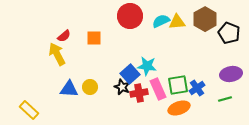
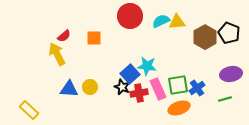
brown hexagon: moved 18 px down
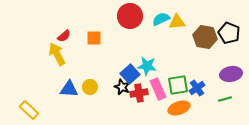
cyan semicircle: moved 2 px up
brown hexagon: rotated 20 degrees counterclockwise
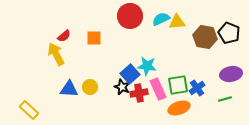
yellow arrow: moved 1 px left
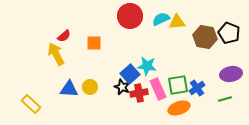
orange square: moved 5 px down
yellow rectangle: moved 2 px right, 6 px up
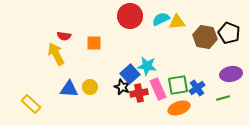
red semicircle: rotated 48 degrees clockwise
green line: moved 2 px left, 1 px up
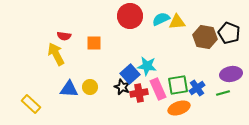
green line: moved 5 px up
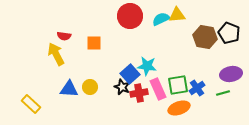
yellow triangle: moved 7 px up
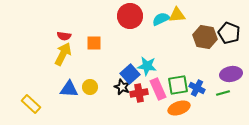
yellow arrow: moved 7 px right; rotated 55 degrees clockwise
blue cross: rotated 28 degrees counterclockwise
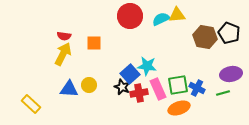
yellow circle: moved 1 px left, 2 px up
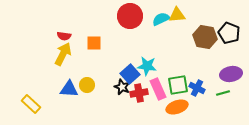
yellow circle: moved 2 px left
orange ellipse: moved 2 px left, 1 px up
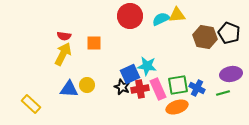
blue square: rotated 18 degrees clockwise
red cross: moved 1 px right, 4 px up
